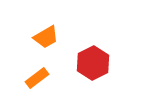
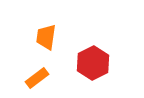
orange trapezoid: rotated 128 degrees clockwise
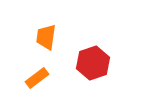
red hexagon: rotated 8 degrees clockwise
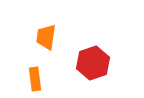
orange rectangle: moved 2 px left, 1 px down; rotated 60 degrees counterclockwise
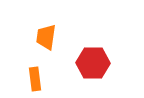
red hexagon: rotated 20 degrees clockwise
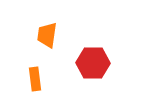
orange trapezoid: moved 1 px right, 2 px up
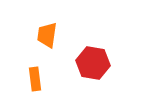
red hexagon: rotated 8 degrees clockwise
